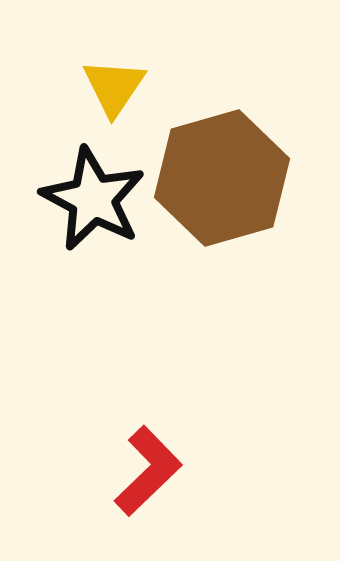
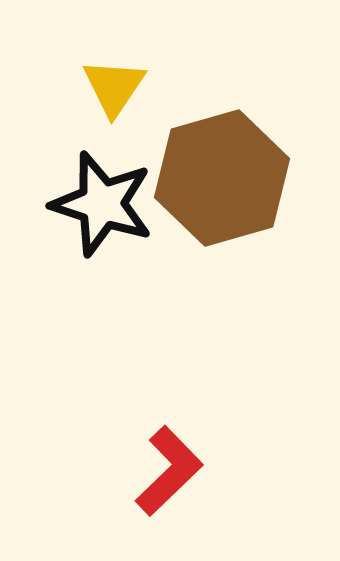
black star: moved 9 px right, 5 px down; rotated 10 degrees counterclockwise
red L-shape: moved 21 px right
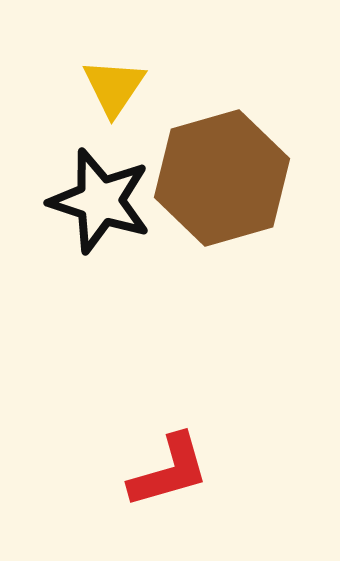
black star: moved 2 px left, 3 px up
red L-shape: rotated 28 degrees clockwise
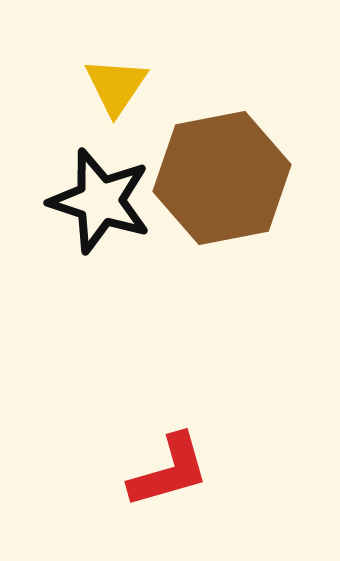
yellow triangle: moved 2 px right, 1 px up
brown hexagon: rotated 5 degrees clockwise
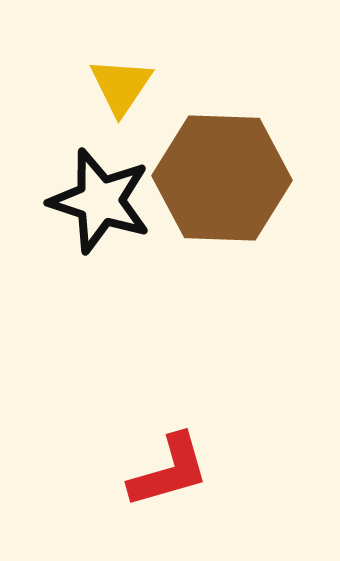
yellow triangle: moved 5 px right
brown hexagon: rotated 13 degrees clockwise
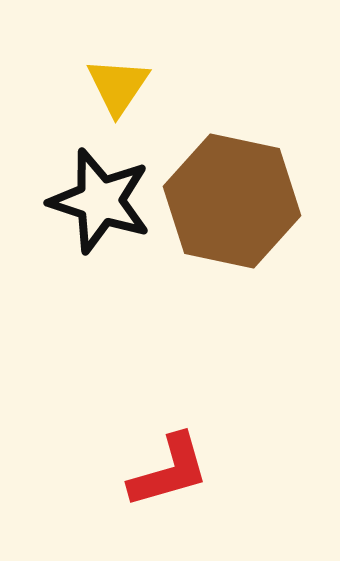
yellow triangle: moved 3 px left
brown hexagon: moved 10 px right, 23 px down; rotated 10 degrees clockwise
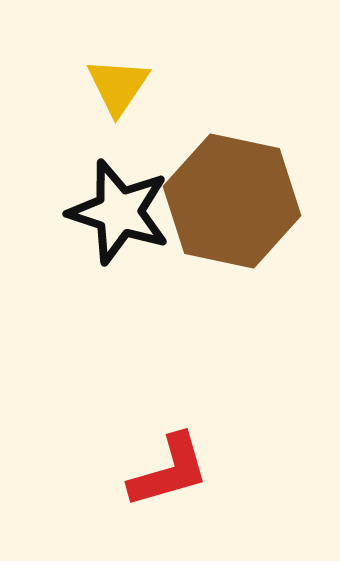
black star: moved 19 px right, 11 px down
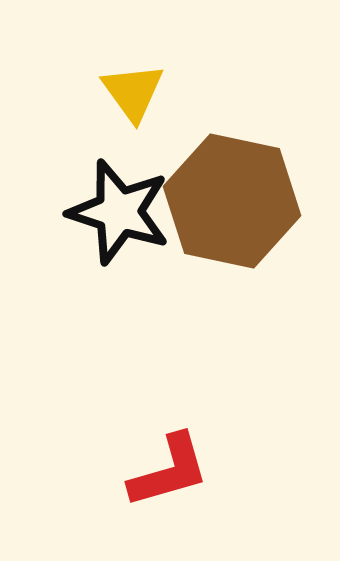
yellow triangle: moved 15 px right, 6 px down; rotated 10 degrees counterclockwise
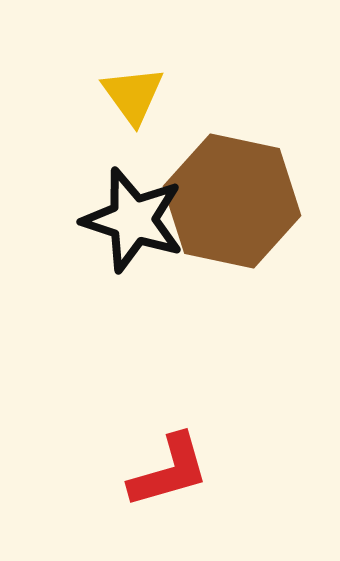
yellow triangle: moved 3 px down
black star: moved 14 px right, 8 px down
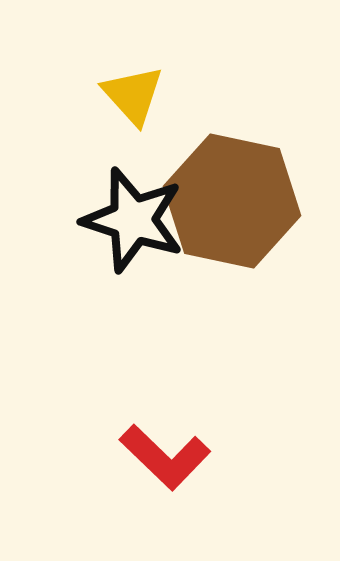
yellow triangle: rotated 6 degrees counterclockwise
red L-shape: moved 4 px left, 14 px up; rotated 60 degrees clockwise
